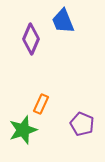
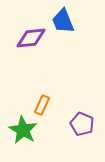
purple diamond: moved 1 px up; rotated 60 degrees clockwise
orange rectangle: moved 1 px right, 1 px down
green star: rotated 24 degrees counterclockwise
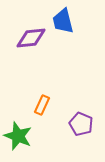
blue trapezoid: rotated 8 degrees clockwise
purple pentagon: moved 1 px left
green star: moved 5 px left, 6 px down; rotated 8 degrees counterclockwise
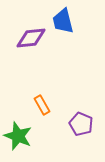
orange rectangle: rotated 54 degrees counterclockwise
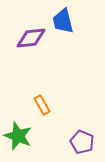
purple pentagon: moved 1 px right, 18 px down
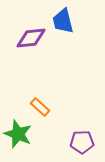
orange rectangle: moved 2 px left, 2 px down; rotated 18 degrees counterclockwise
green star: moved 2 px up
purple pentagon: rotated 25 degrees counterclockwise
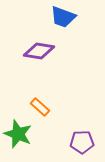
blue trapezoid: moved 4 px up; rotated 56 degrees counterclockwise
purple diamond: moved 8 px right, 13 px down; rotated 16 degrees clockwise
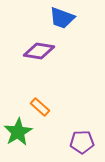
blue trapezoid: moved 1 px left, 1 px down
green star: moved 2 px up; rotated 20 degrees clockwise
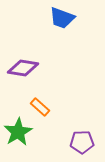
purple diamond: moved 16 px left, 17 px down
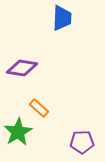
blue trapezoid: rotated 108 degrees counterclockwise
purple diamond: moved 1 px left
orange rectangle: moved 1 px left, 1 px down
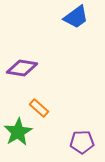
blue trapezoid: moved 14 px right, 1 px up; rotated 52 degrees clockwise
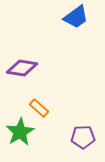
green star: moved 2 px right
purple pentagon: moved 1 px right, 5 px up
